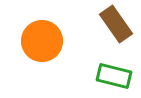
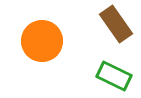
green rectangle: rotated 12 degrees clockwise
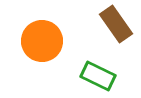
green rectangle: moved 16 px left
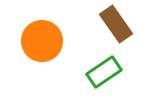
green rectangle: moved 6 px right, 4 px up; rotated 60 degrees counterclockwise
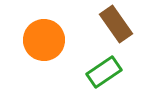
orange circle: moved 2 px right, 1 px up
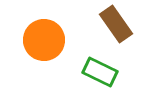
green rectangle: moved 4 px left; rotated 60 degrees clockwise
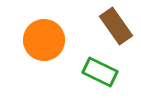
brown rectangle: moved 2 px down
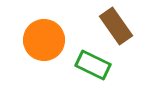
green rectangle: moved 7 px left, 7 px up
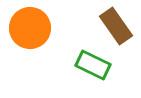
orange circle: moved 14 px left, 12 px up
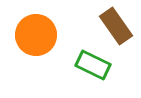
orange circle: moved 6 px right, 7 px down
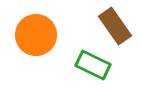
brown rectangle: moved 1 px left
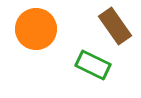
orange circle: moved 6 px up
